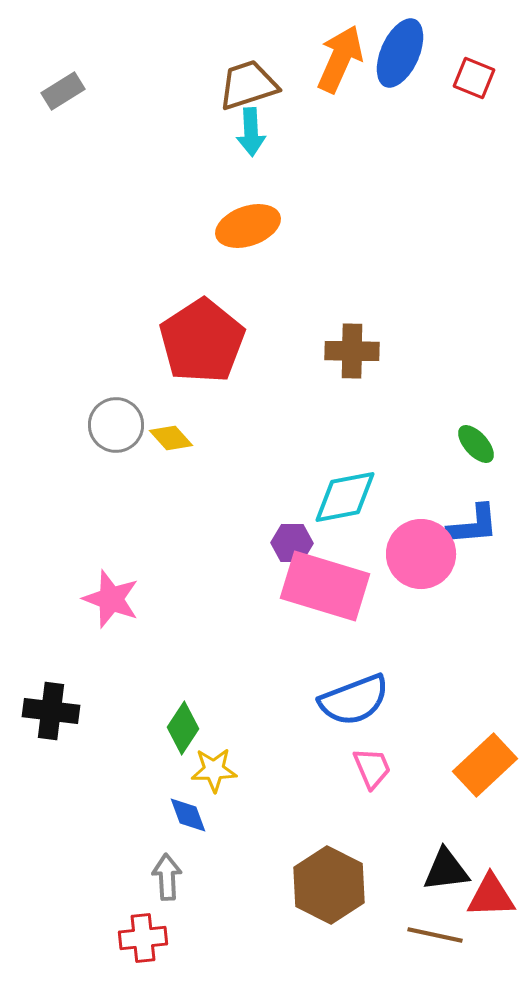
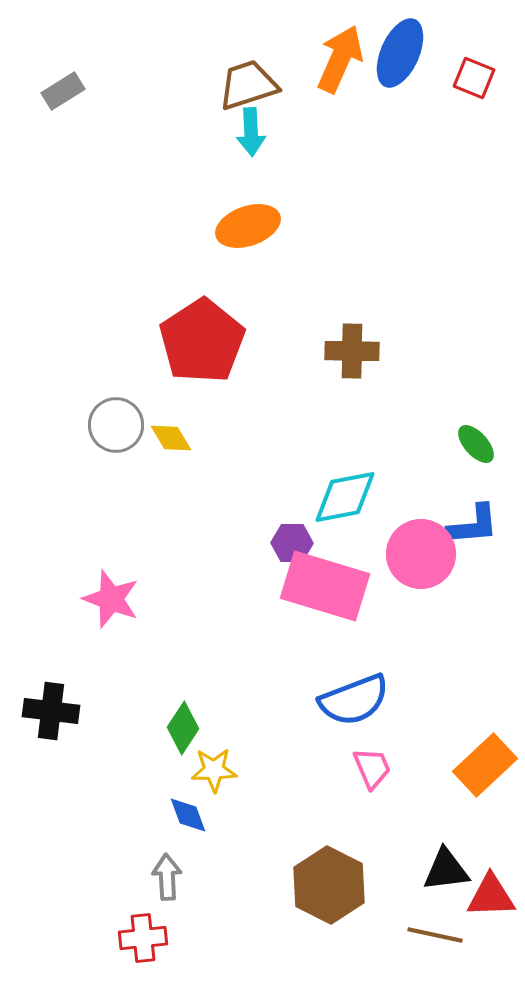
yellow diamond: rotated 12 degrees clockwise
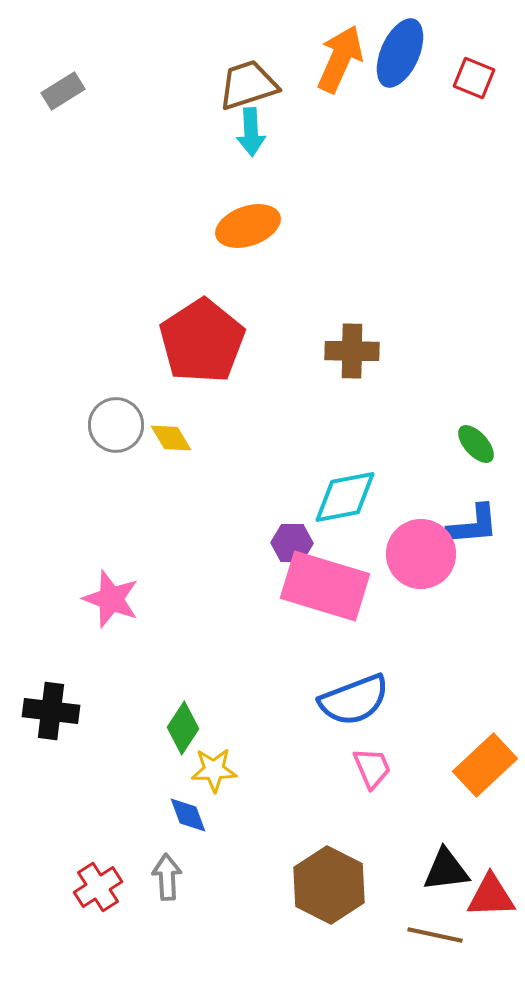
red cross: moved 45 px left, 51 px up; rotated 27 degrees counterclockwise
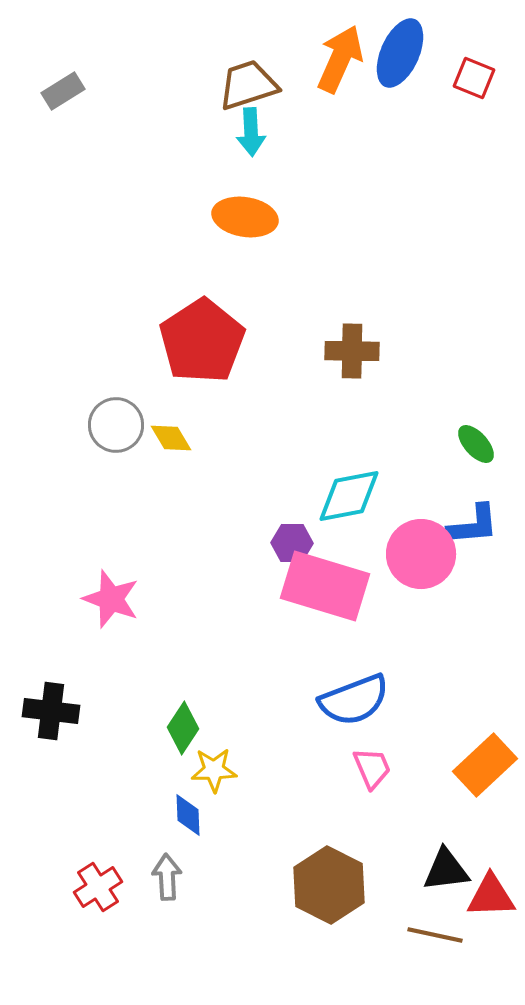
orange ellipse: moved 3 px left, 9 px up; rotated 28 degrees clockwise
cyan diamond: moved 4 px right, 1 px up
blue diamond: rotated 18 degrees clockwise
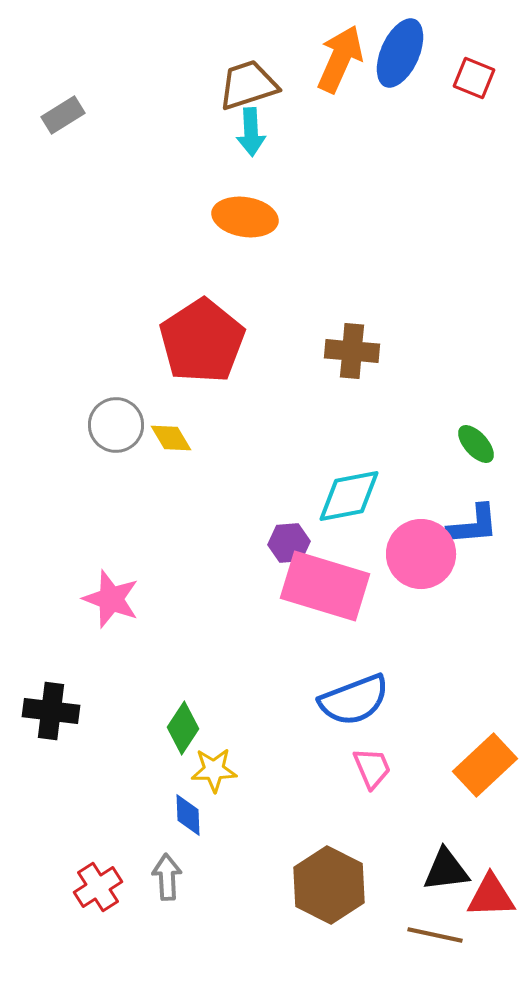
gray rectangle: moved 24 px down
brown cross: rotated 4 degrees clockwise
purple hexagon: moved 3 px left; rotated 6 degrees counterclockwise
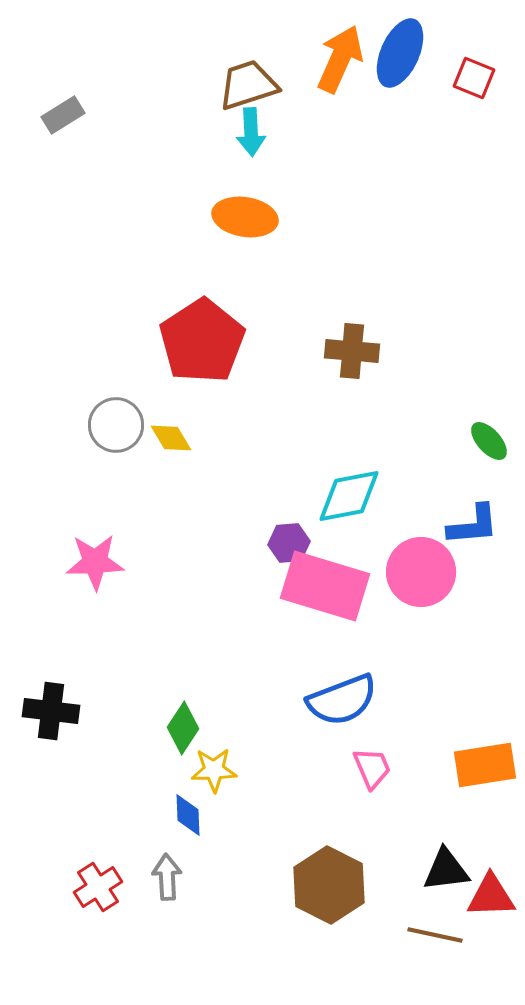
green ellipse: moved 13 px right, 3 px up
pink circle: moved 18 px down
pink star: moved 16 px left, 37 px up; rotated 22 degrees counterclockwise
blue semicircle: moved 12 px left
orange rectangle: rotated 34 degrees clockwise
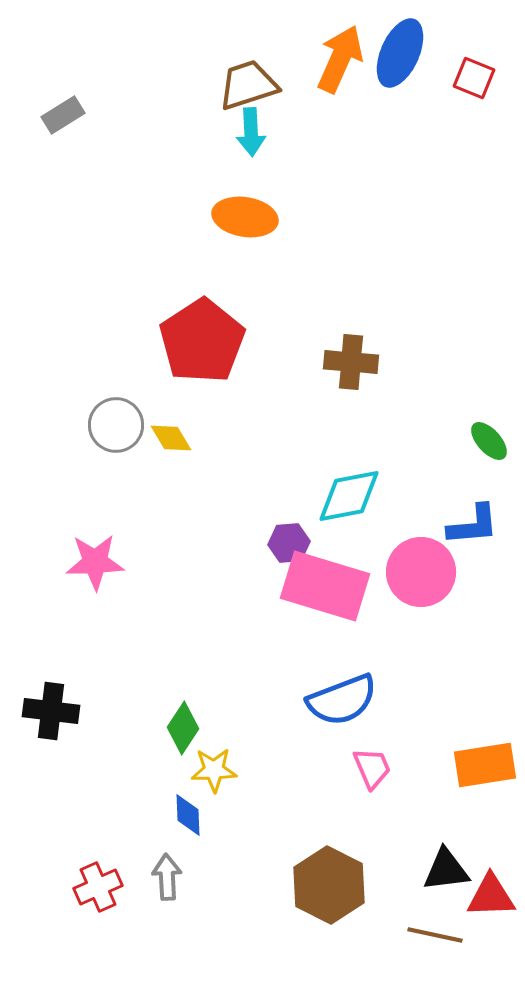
brown cross: moved 1 px left, 11 px down
red cross: rotated 9 degrees clockwise
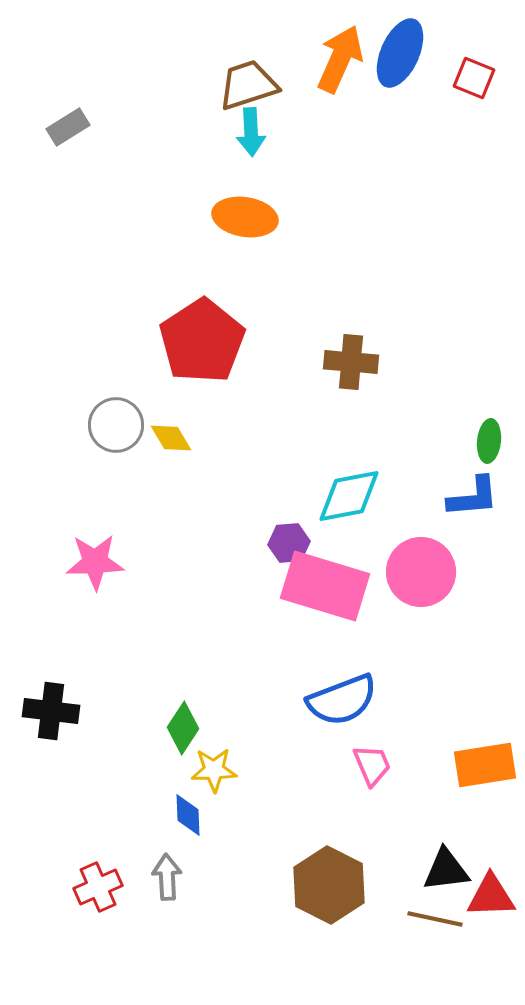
gray rectangle: moved 5 px right, 12 px down
green ellipse: rotated 48 degrees clockwise
blue L-shape: moved 28 px up
pink trapezoid: moved 3 px up
brown line: moved 16 px up
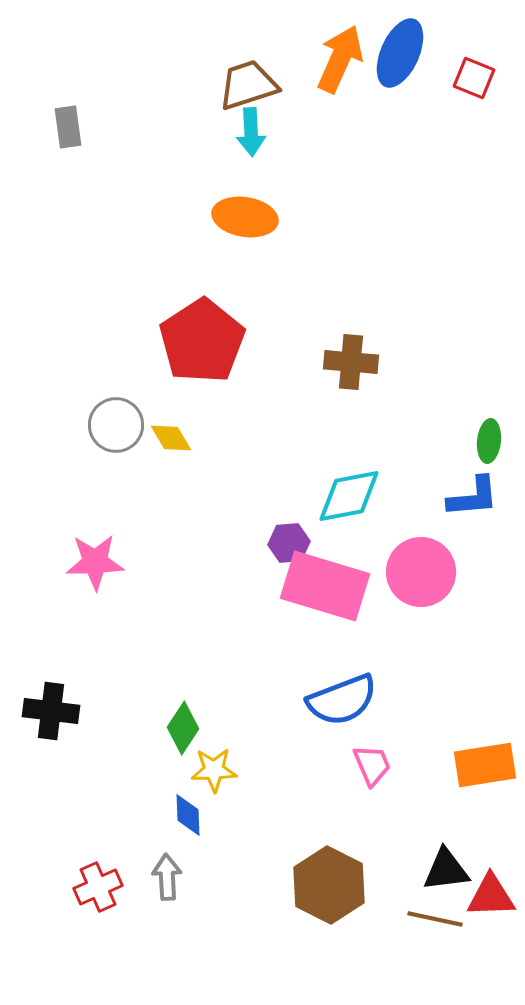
gray rectangle: rotated 66 degrees counterclockwise
